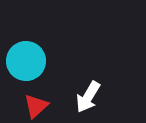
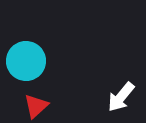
white arrow: moved 33 px right; rotated 8 degrees clockwise
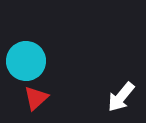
red triangle: moved 8 px up
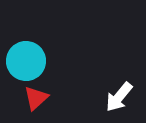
white arrow: moved 2 px left
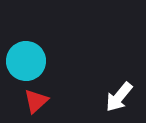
red triangle: moved 3 px down
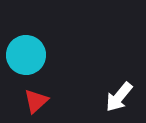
cyan circle: moved 6 px up
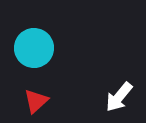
cyan circle: moved 8 px right, 7 px up
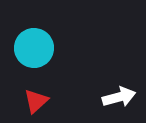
white arrow: rotated 144 degrees counterclockwise
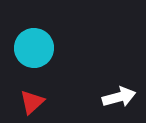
red triangle: moved 4 px left, 1 px down
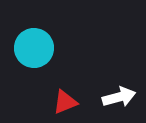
red triangle: moved 33 px right; rotated 20 degrees clockwise
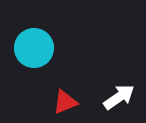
white arrow: rotated 20 degrees counterclockwise
